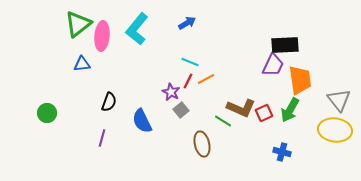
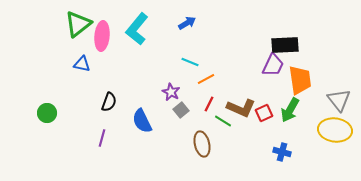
blue triangle: rotated 18 degrees clockwise
red line: moved 21 px right, 23 px down
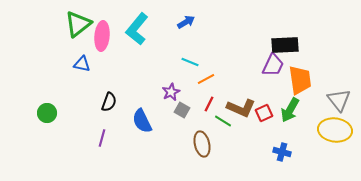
blue arrow: moved 1 px left, 1 px up
purple star: rotated 18 degrees clockwise
gray square: moved 1 px right; rotated 21 degrees counterclockwise
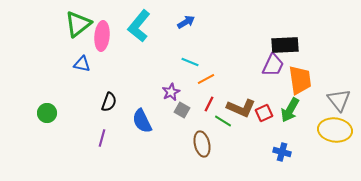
cyan L-shape: moved 2 px right, 3 px up
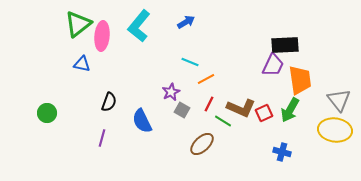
brown ellipse: rotated 60 degrees clockwise
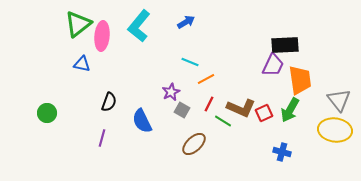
brown ellipse: moved 8 px left
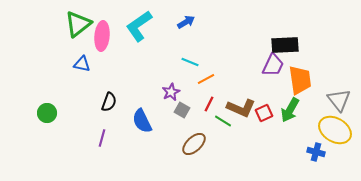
cyan L-shape: rotated 16 degrees clockwise
yellow ellipse: rotated 24 degrees clockwise
blue cross: moved 34 px right
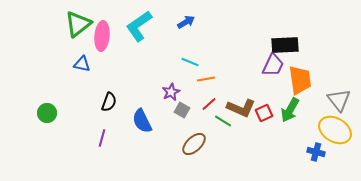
orange line: rotated 18 degrees clockwise
red line: rotated 21 degrees clockwise
